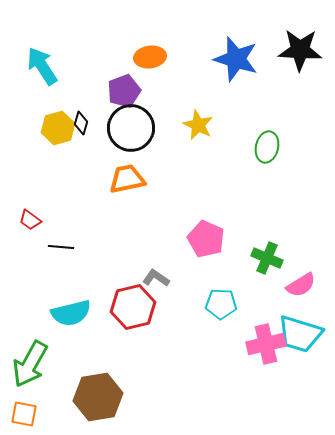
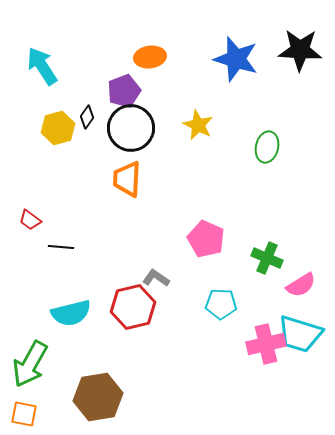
black diamond: moved 6 px right, 6 px up; rotated 20 degrees clockwise
orange trapezoid: rotated 75 degrees counterclockwise
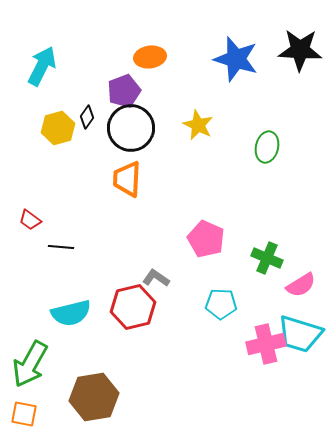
cyan arrow: rotated 60 degrees clockwise
brown hexagon: moved 4 px left
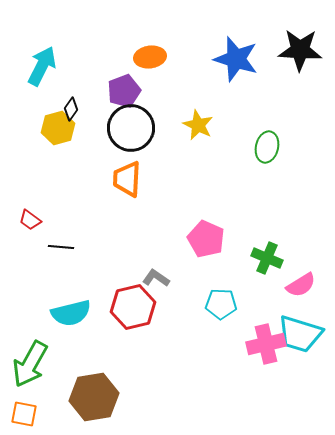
black diamond: moved 16 px left, 8 px up
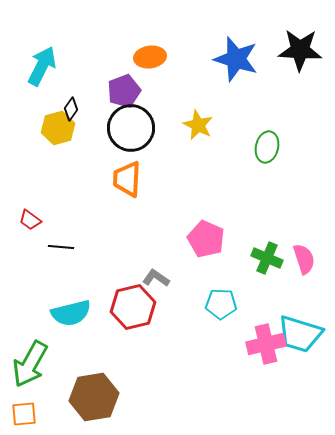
pink semicircle: moved 3 px right, 26 px up; rotated 76 degrees counterclockwise
orange square: rotated 16 degrees counterclockwise
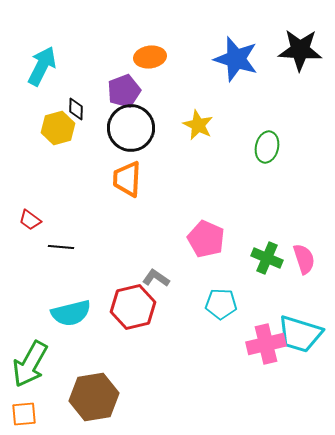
black diamond: moved 5 px right; rotated 35 degrees counterclockwise
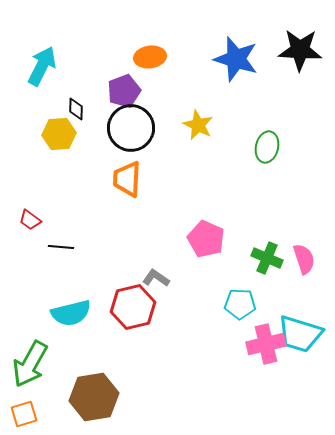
yellow hexagon: moved 1 px right, 6 px down; rotated 12 degrees clockwise
cyan pentagon: moved 19 px right
orange square: rotated 12 degrees counterclockwise
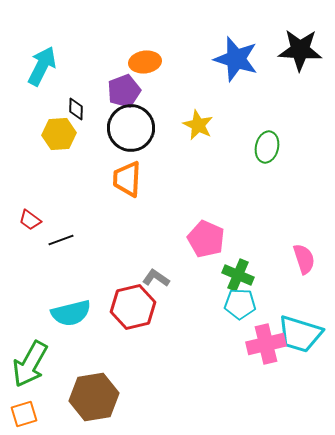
orange ellipse: moved 5 px left, 5 px down
black line: moved 7 px up; rotated 25 degrees counterclockwise
green cross: moved 29 px left, 17 px down
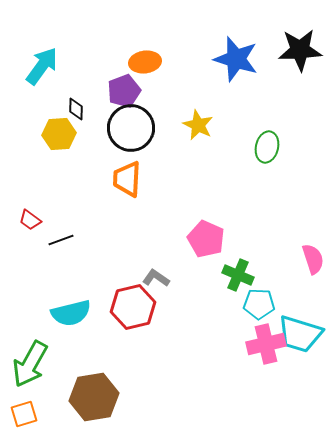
black star: rotated 6 degrees counterclockwise
cyan arrow: rotated 9 degrees clockwise
pink semicircle: moved 9 px right
cyan pentagon: moved 19 px right
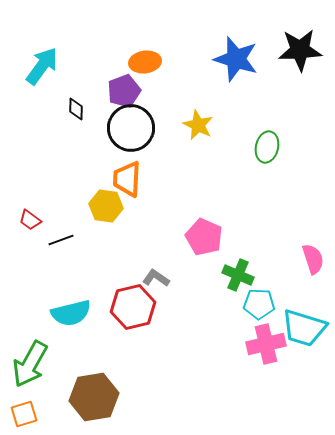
yellow hexagon: moved 47 px right, 72 px down; rotated 12 degrees clockwise
pink pentagon: moved 2 px left, 2 px up
cyan trapezoid: moved 4 px right, 6 px up
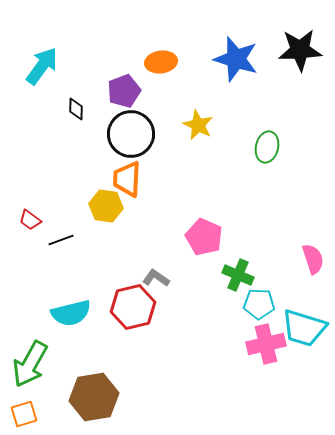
orange ellipse: moved 16 px right
black circle: moved 6 px down
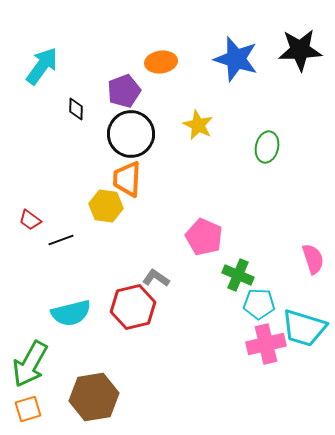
orange square: moved 4 px right, 5 px up
